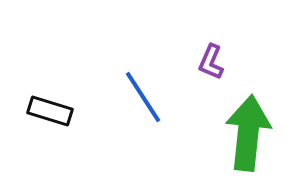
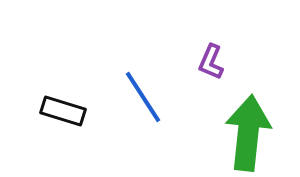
black rectangle: moved 13 px right
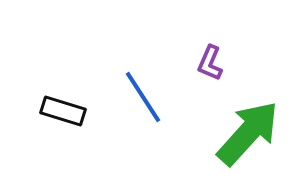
purple L-shape: moved 1 px left, 1 px down
green arrow: rotated 36 degrees clockwise
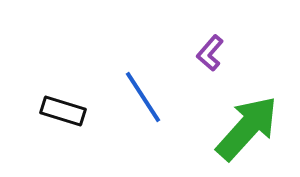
purple L-shape: moved 10 px up; rotated 18 degrees clockwise
green arrow: moved 1 px left, 5 px up
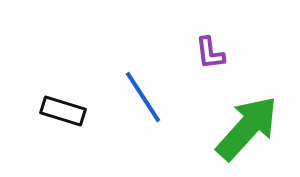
purple L-shape: rotated 48 degrees counterclockwise
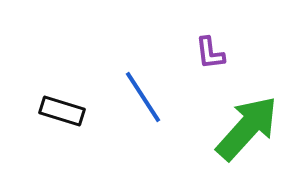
black rectangle: moved 1 px left
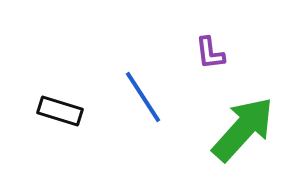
black rectangle: moved 2 px left
green arrow: moved 4 px left, 1 px down
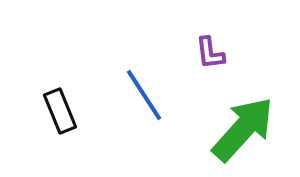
blue line: moved 1 px right, 2 px up
black rectangle: rotated 51 degrees clockwise
